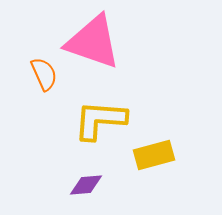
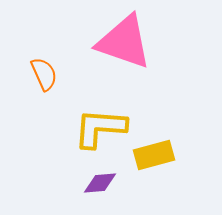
pink triangle: moved 31 px right
yellow L-shape: moved 8 px down
purple diamond: moved 14 px right, 2 px up
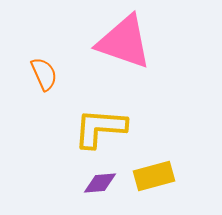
yellow rectangle: moved 21 px down
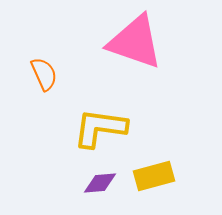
pink triangle: moved 11 px right
yellow L-shape: rotated 4 degrees clockwise
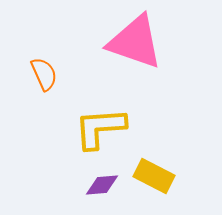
yellow L-shape: rotated 12 degrees counterclockwise
yellow rectangle: rotated 42 degrees clockwise
purple diamond: moved 2 px right, 2 px down
